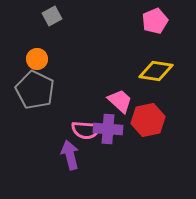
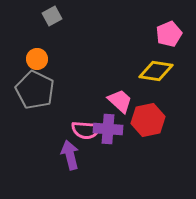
pink pentagon: moved 14 px right, 13 px down
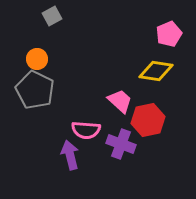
purple cross: moved 13 px right, 15 px down; rotated 16 degrees clockwise
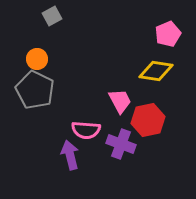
pink pentagon: moved 1 px left
pink trapezoid: rotated 20 degrees clockwise
